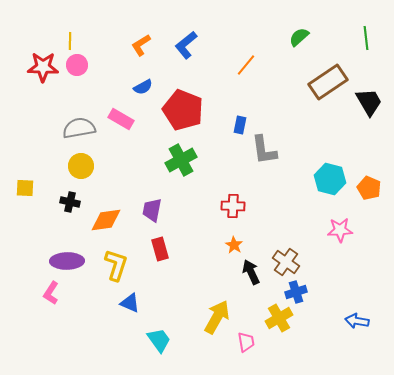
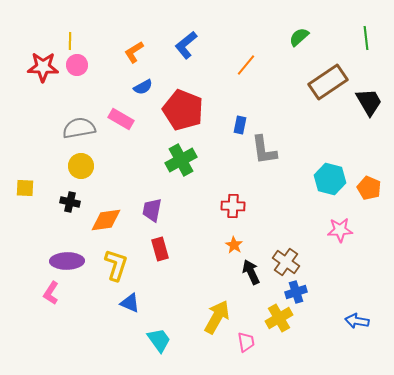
orange L-shape: moved 7 px left, 7 px down
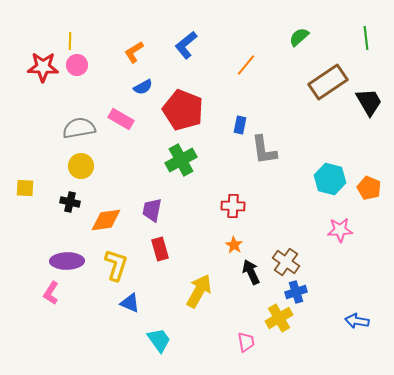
yellow arrow: moved 18 px left, 26 px up
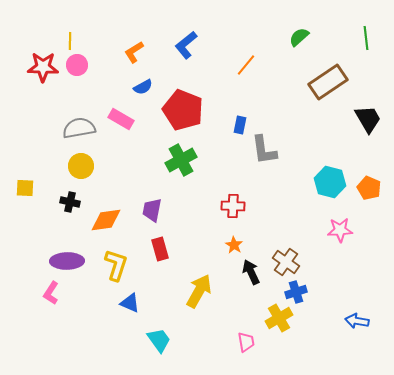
black trapezoid: moved 1 px left, 17 px down
cyan hexagon: moved 3 px down
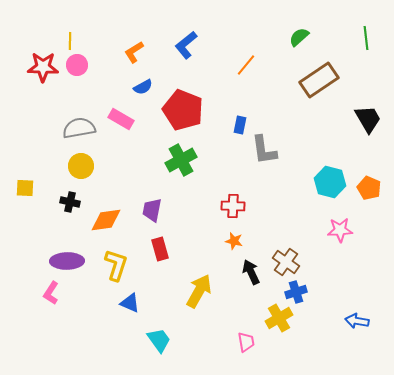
brown rectangle: moved 9 px left, 2 px up
orange star: moved 4 px up; rotated 18 degrees counterclockwise
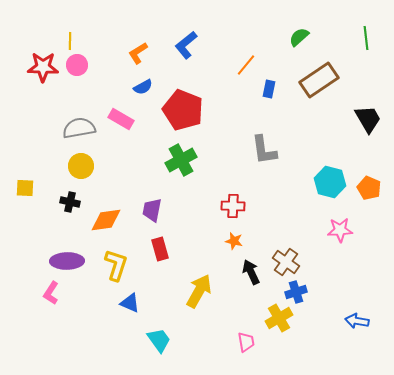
orange L-shape: moved 4 px right, 1 px down
blue rectangle: moved 29 px right, 36 px up
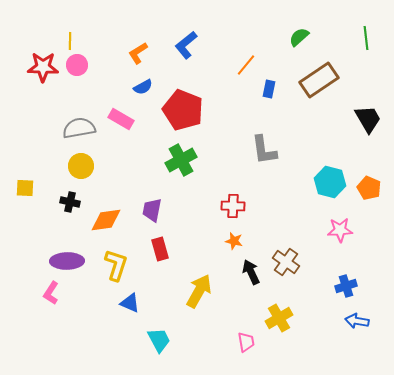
blue cross: moved 50 px right, 6 px up
cyan trapezoid: rotated 8 degrees clockwise
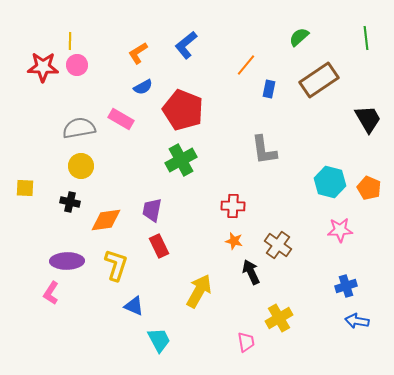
red rectangle: moved 1 px left, 3 px up; rotated 10 degrees counterclockwise
brown cross: moved 8 px left, 17 px up
blue triangle: moved 4 px right, 3 px down
